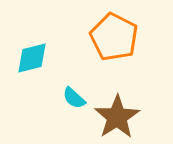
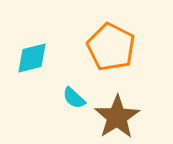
orange pentagon: moved 3 px left, 10 px down
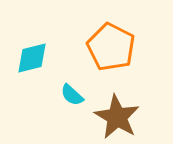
cyan semicircle: moved 2 px left, 3 px up
brown star: rotated 9 degrees counterclockwise
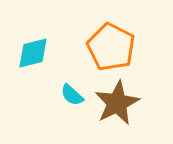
cyan diamond: moved 1 px right, 5 px up
brown star: moved 14 px up; rotated 15 degrees clockwise
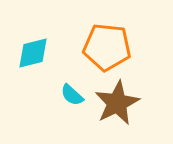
orange pentagon: moved 4 px left; rotated 21 degrees counterclockwise
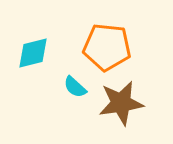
cyan semicircle: moved 3 px right, 8 px up
brown star: moved 4 px right; rotated 18 degrees clockwise
